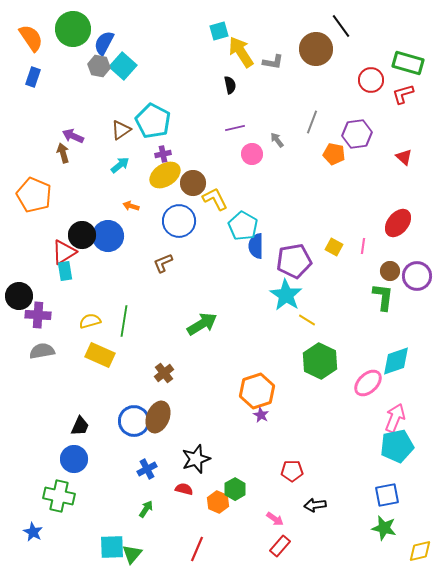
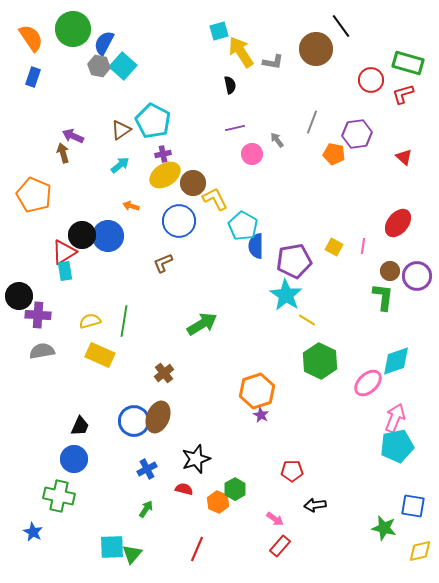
blue square at (387, 495): moved 26 px right, 11 px down; rotated 20 degrees clockwise
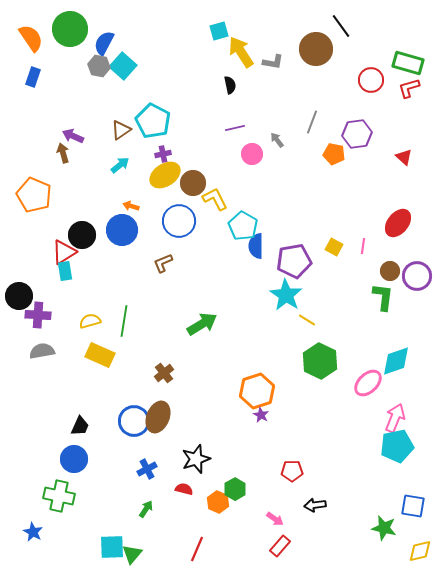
green circle at (73, 29): moved 3 px left
red L-shape at (403, 94): moved 6 px right, 6 px up
blue circle at (108, 236): moved 14 px right, 6 px up
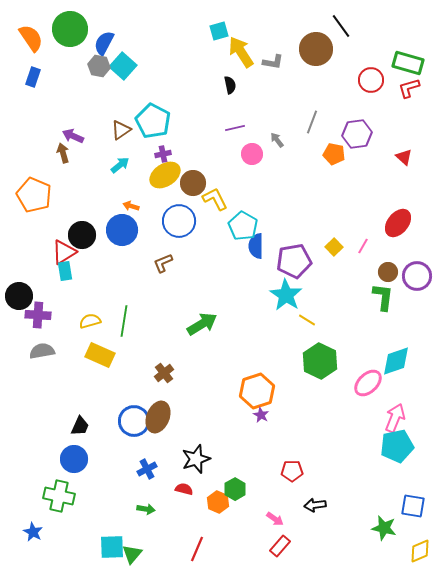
pink line at (363, 246): rotated 21 degrees clockwise
yellow square at (334, 247): rotated 18 degrees clockwise
brown circle at (390, 271): moved 2 px left, 1 px down
green arrow at (146, 509): rotated 66 degrees clockwise
yellow diamond at (420, 551): rotated 10 degrees counterclockwise
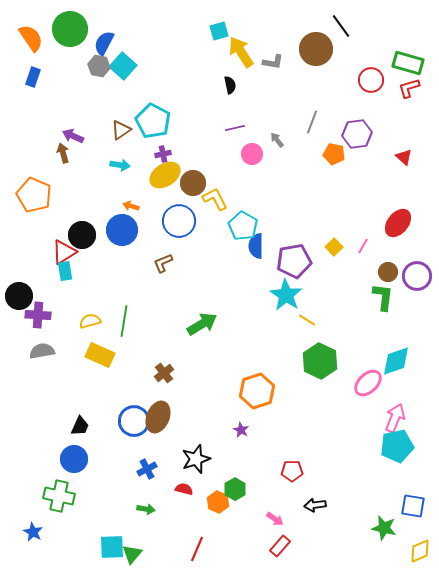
cyan arrow at (120, 165): rotated 48 degrees clockwise
purple star at (261, 415): moved 20 px left, 15 px down
